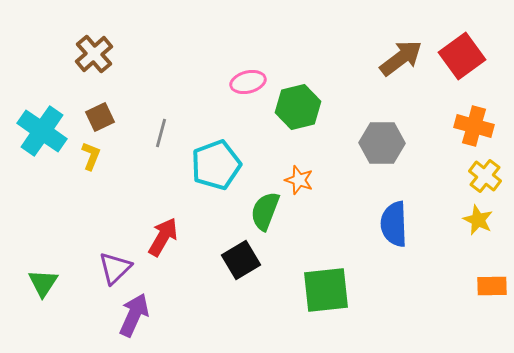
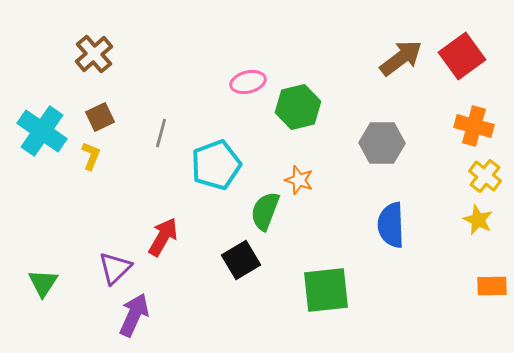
blue semicircle: moved 3 px left, 1 px down
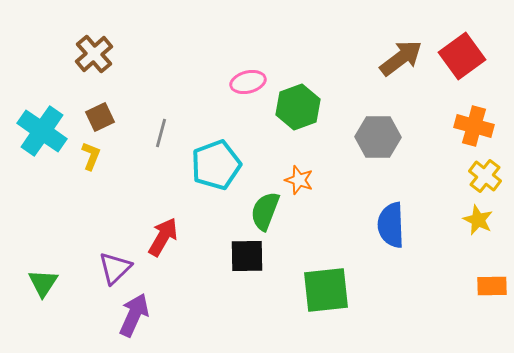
green hexagon: rotated 6 degrees counterclockwise
gray hexagon: moved 4 px left, 6 px up
black square: moved 6 px right, 4 px up; rotated 30 degrees clockwise
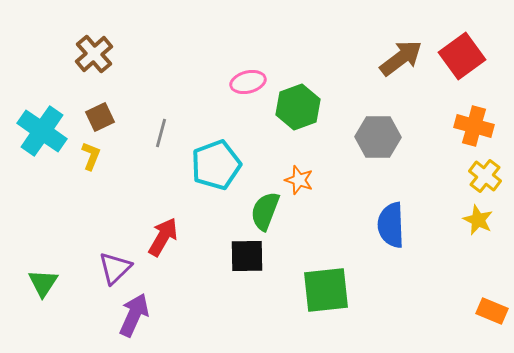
orange rectangle: moved 25 px down; rotated 24 degrees clockwise
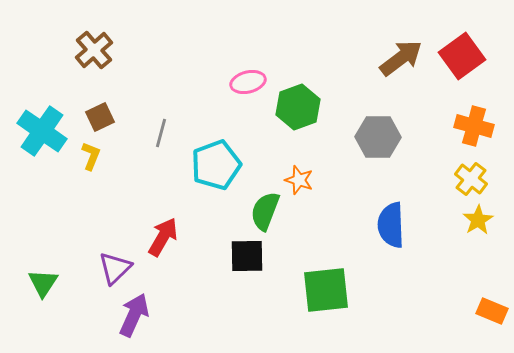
brown cross: moved 4 px up
yellow cross: moved 14 px left, 3 px down
yellow star: rotated 16 degrees clockwise
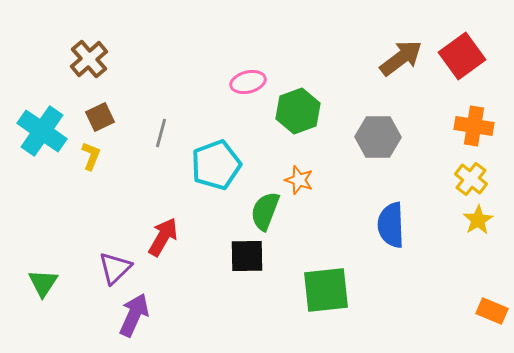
brown cross: moved 5 px left, 9 px down
green hexagon: moved 4 px down
orange cross: rotated 6 degrees counterclockwise
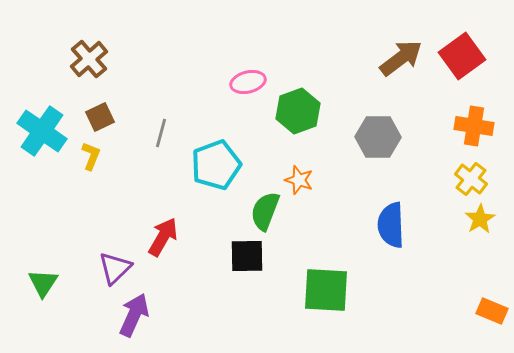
yellow star: moved 2 px right, 1 px up
green square: rotated 9 degrees clockwise
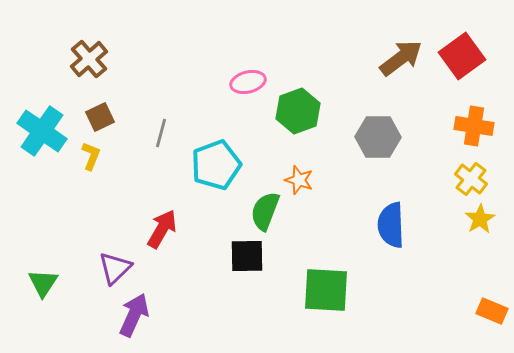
red arrow: moved 1 px left, 8 px up
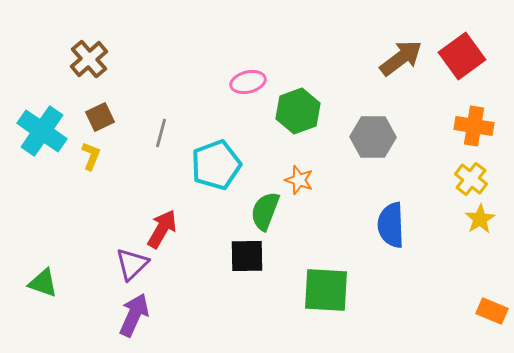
gray hexagon: moved 5 px left
purple triangle: moved 17 px right, 4 px up
green triangle: rotated 44 degrees counterclockwise
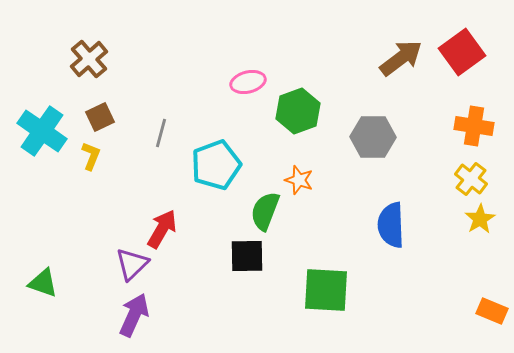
red square: moved 4 px up
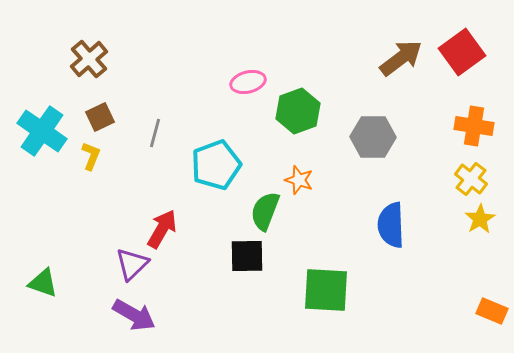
gray line: moved 6 px left
purple arrow: rotated 96 degrees clockwise
